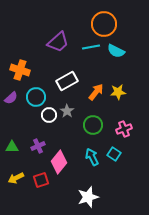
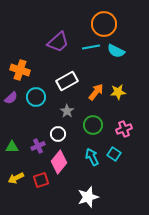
white circle: moved 9 px right, 19 px down
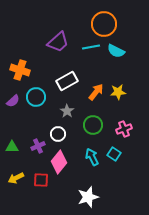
purple semicircle: moved 2 px right, 3 px down
red square: rotated 21 degrees clockwise
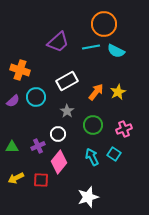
yellow star: rotated 21 degrees counterclockwise
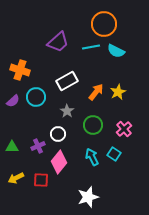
pink cross: rotated 21 degrees counterclockwise
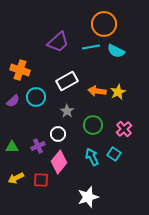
orange arrow: moved 1 px right, 1 px up; rotated 120 degrees counterclockwise
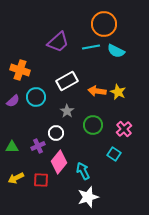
yellow star: rotated 21 degrees counterclockwise
white circle: moved 2 px left, 1 px up
cyan arrow: moved 9 px left, 14 px down
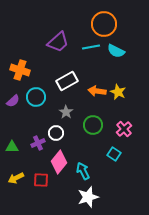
gray star: moved 1 px left, 1 px down
purple cross: moved 3 px up
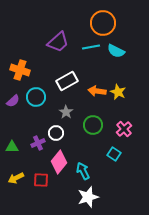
orange circle: moved 1 px left, 1 px up
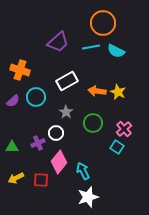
green circle: moved 2 px up
cyan square: moved 3 px right, 7 px up
